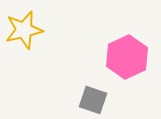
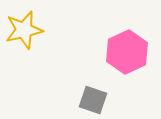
pink hexagon: moved 5 px up
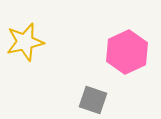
yellow star: moved 1 px right, 12 px down
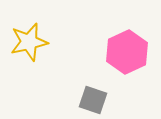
yellow star: moved 4 px right
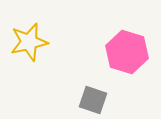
pink hexagon: rotated 18 degrees counterclockwise
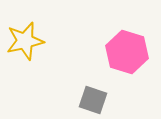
yellow star: moved 4 px left, 1 px up
